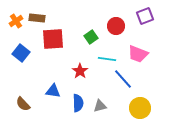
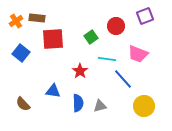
yellow circle: moved 4 px right, 2 px up
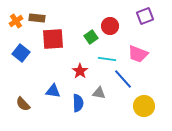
red circle: moved 6 px left
gray triangle: moved 1 px left, 13 px up; rotated 24 degrees clockwise
